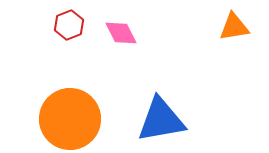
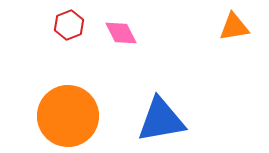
orange circle: moved 2 px left, 3 px up
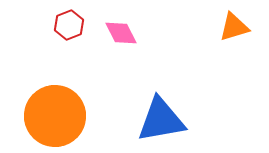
orange triangle: rotated 8 degrees counterclockwise
orange circle: moved 13 px left
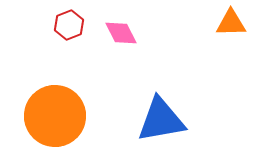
orange triangle: moved 3 px left, 4 px up; rotated 16 degrees clockwise
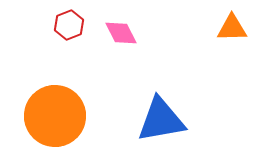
orange triangle: moved 1 px right, 5 px down
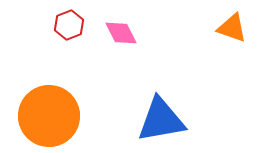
orange triangle: rotated 20 degrees clockwise
orange circle: moved 6 px left
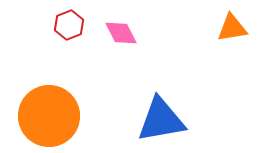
orange triangle: rotated 28 degrees counterclockwise
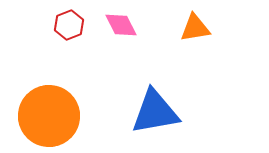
orange triangle: moved 37 px left
pink diamond: moved 8 px up
blue triangle: moved 6 px left, 8 px up
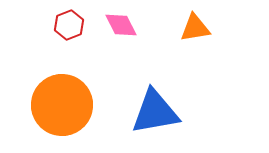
orange circle: moved 13 px right, 11 px up
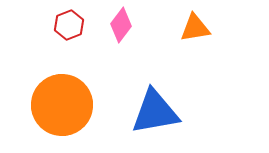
pink diamond: rotated 64 degrees clockwise
